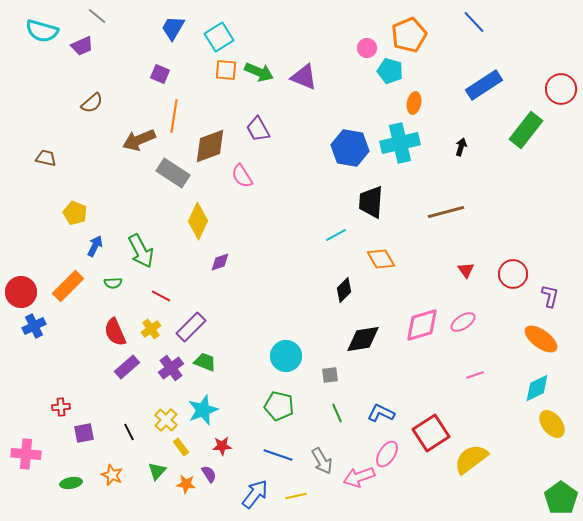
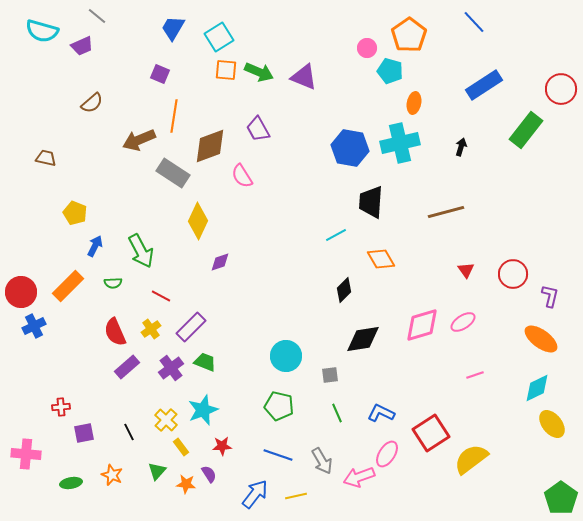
orange pentagon at (409, 35): rotated 12 degrees counterclockwise
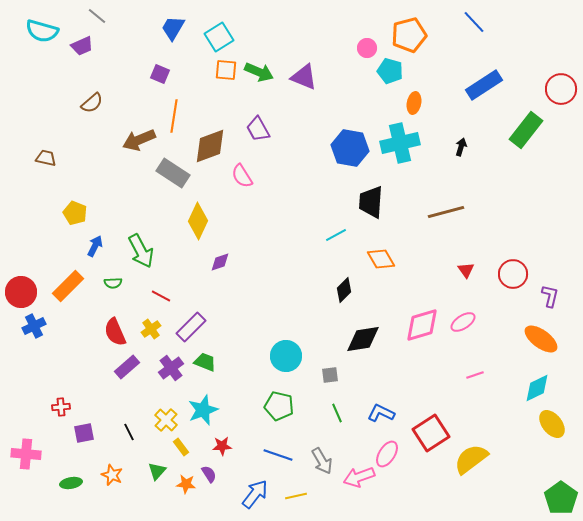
orange pentagon at (409, 35): rotated 20 degrees clockwise
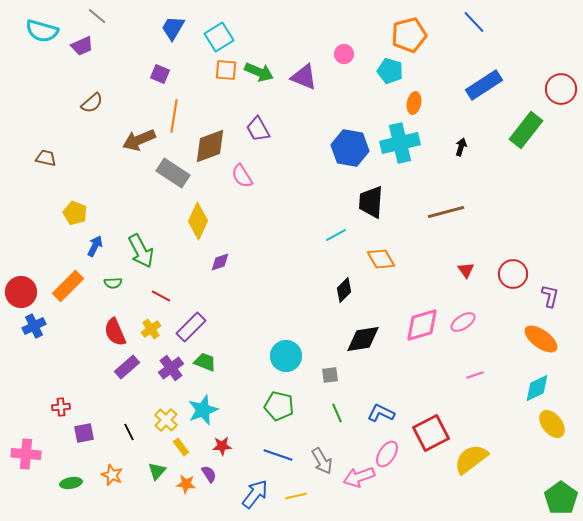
pink circle at (367, 48): moved 23 px left, 6 px down
red square at (431, 433): rotated 6 degrees clockwise
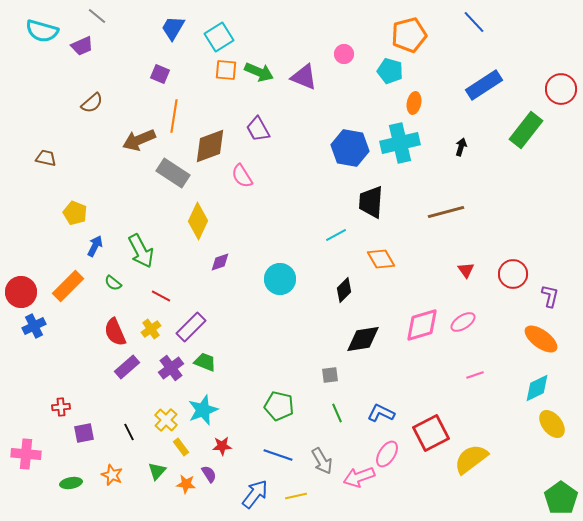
green semicircle at (113, 283): rotated 42 degrees clockwise
cyan circle at (286, 356): moved 6 px left, 77 px up
